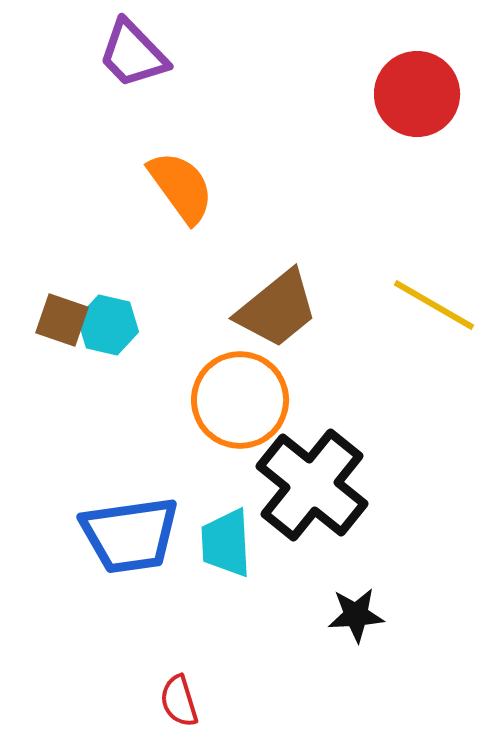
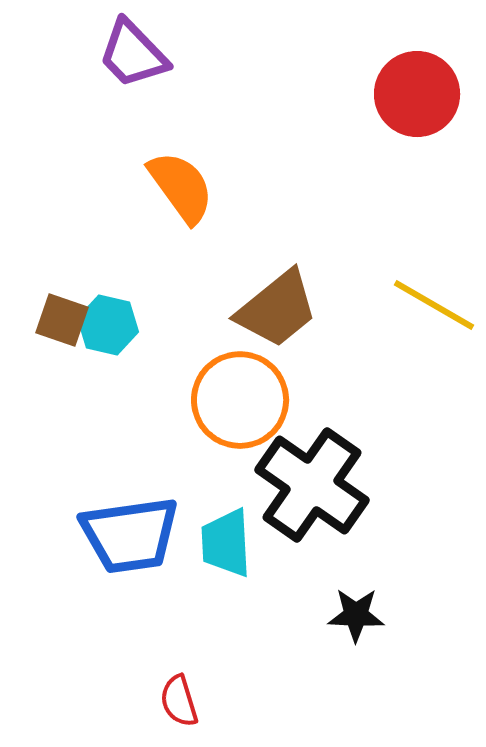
black cross: rotated 4 degrees counterclockwise
black star: rotated 6 degrees clockwise
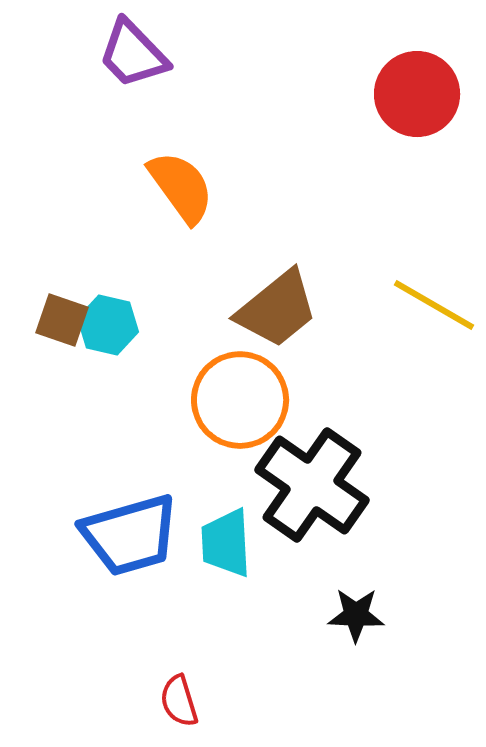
blue trapezoid: rotated 8 degrees counterclockwise
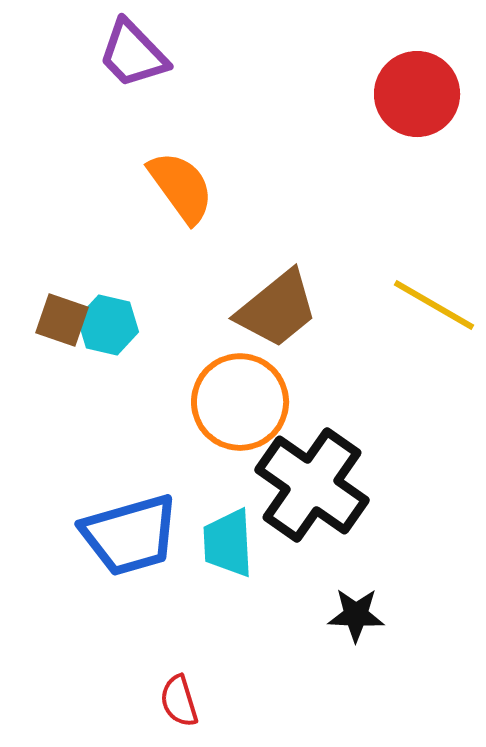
orange circle: moved 2 px down
cyan trapezoid: moved 2 px right
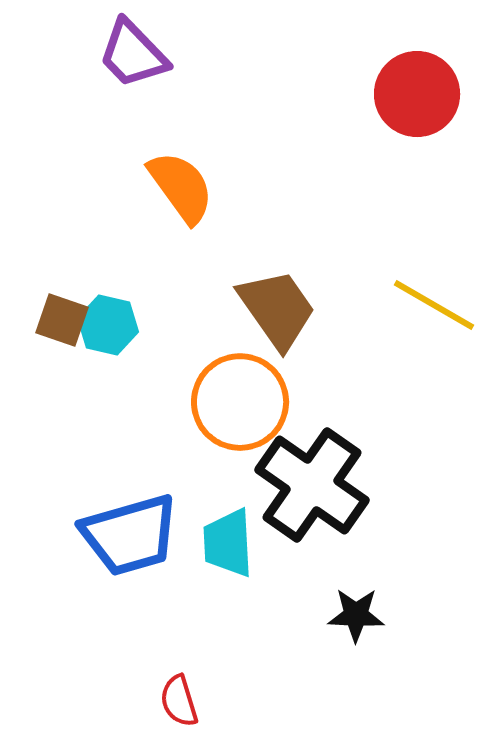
brown trapezoid: rotated 86 degrees counterclockwise
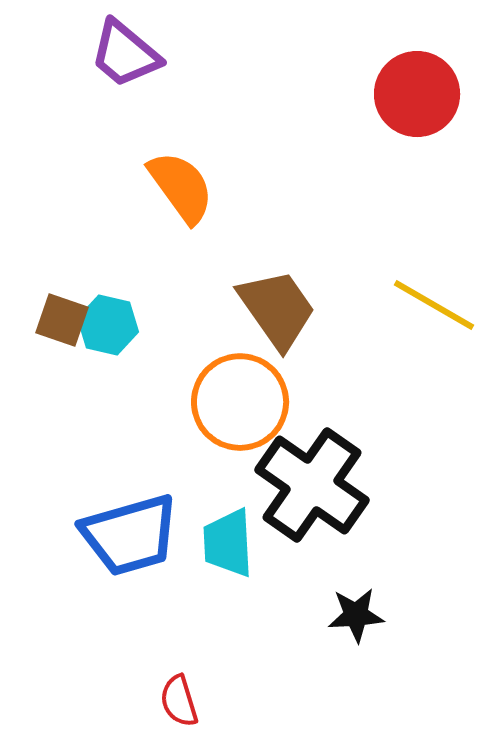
purple trapezoid: moved 8 px left; rotated 6 degrees counterclockwise
black star: rotated 6 degrees counterclockwise
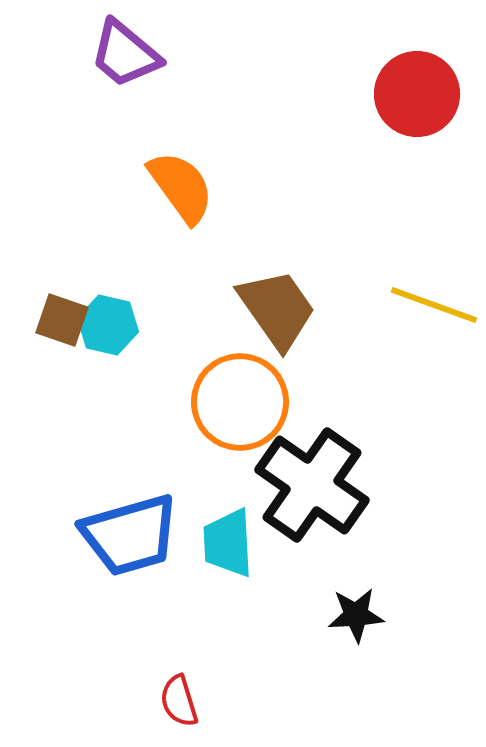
yellow line: rotated 10 degrees counterclockwise
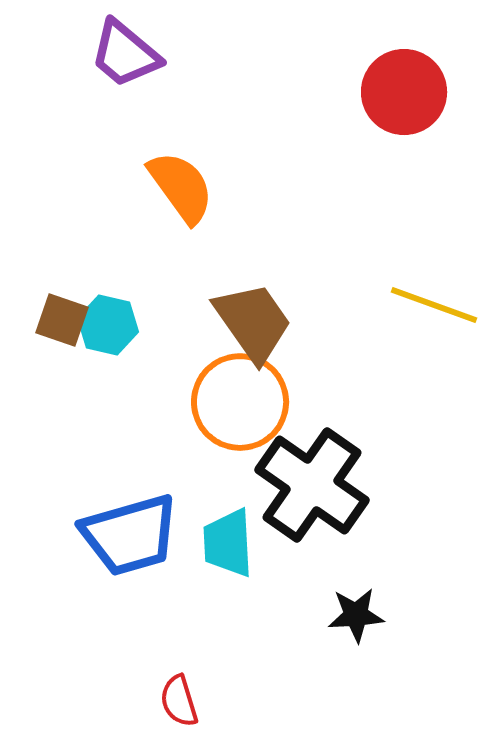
red circle: moved 13 px left, 2 px up
brown trapezoid: moved 24 px left, 13 px down
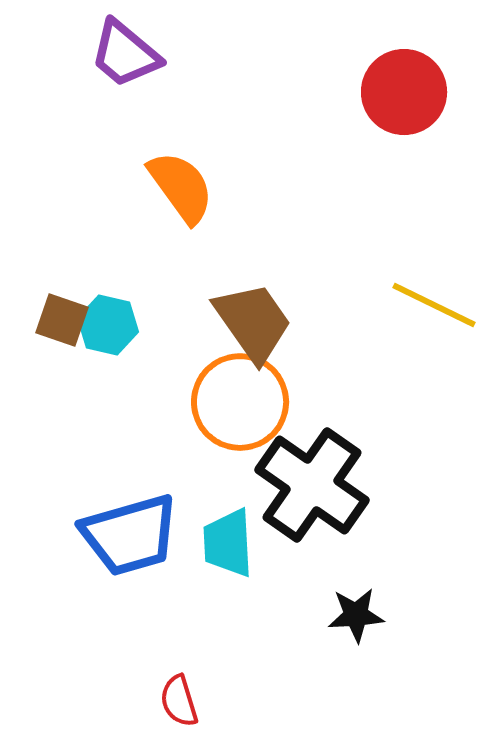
yellow line: rotated 6 degrees clockwise
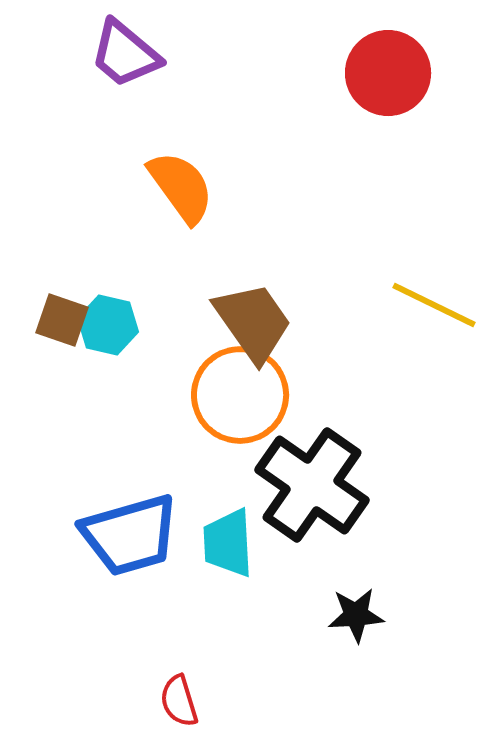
red circle: moved 16 px left, 19 px up
orange circle: moved 7 px up
